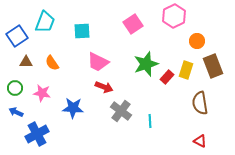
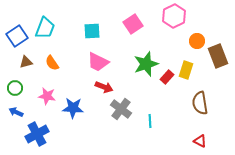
cyan trapezoid: moved 6 px down
cyan square: moved 10 px right
brown triangle: rotated 16 degrees counterclockwise
brown rectangle: moved 5 px right, 10 px up
pink star: moved 5 px right, 3 px down
gray cross: moved 2 px up
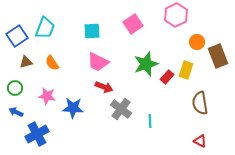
pink hexagon: moved 2 px right, 1 px up
orange circle: moved 1 px down
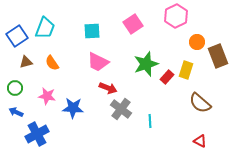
pink hexagon: moved 1 px down
red arrow: moved 4 px right, 1 px down
brown semicircle: rotated 40 degrees counterclockwise
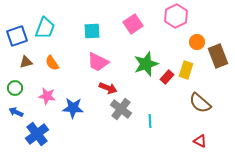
blue square: rotated 15 degrees clockwise
blue cross: rotated 10 degrees counterclockwise
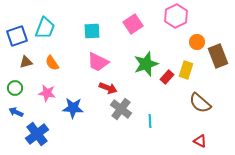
pink star: moved 3 px up
